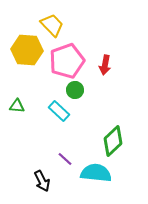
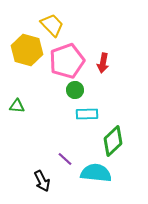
yellow hexagon: rotated 12 degrees clockwise
red arrow: moved 2 px left, 2 px up
cyan rectangle: moved 28 px right, 3 px down; rotated 45 degrees counterclockwise
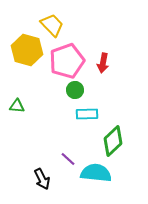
purple line: moved 3 px right
black arrow: moved 2 px up
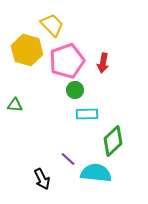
green triangle: moved 2 px left, 1 px up
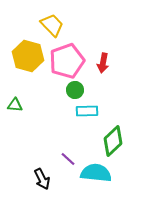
yellow hexagon: moved 1 px right, 6 px down
cyan rectangle: moved 3 px up
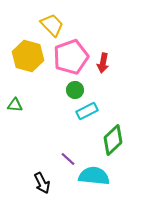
pink pentagon: moved 4 px right, 4 px up
cyan rectangle: rotated 25 degrees counterclockwise
green diamond: moved 1 px up
cyan semicircle: moved 2 px left, 3 px down
black arrow: moved 4 px down
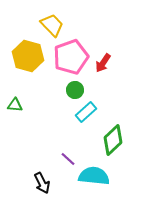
red arrow: rotated 24 degrees clockwise
cyan rectangle: moved 1 px left, 1 px down; rotated 15 degrees counterclockwise
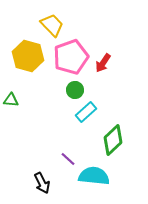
green triangle: moved 4 px left, 5 px up
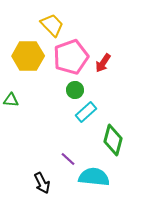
yellow hexagon: rotated 16 degrees counterclockwise
green diamond: rotated 32 degrees counterclockwise
cyan semicircle: moved 1 px down
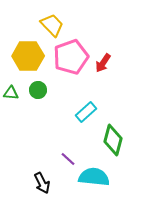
green circle: moved 37 px left
green triangle: moved 7 px up
